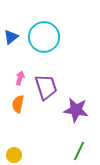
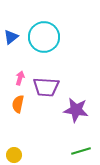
purple trapezoid: rotated 112 degrees clockwise
green line: moved 2 px right; rotated 48 degrees clockwise
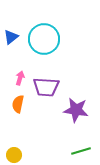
cyan circle: moved 2 px down
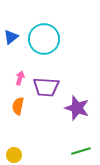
orange semicircle: moved 2 px down
purple star: moved 1 px right, 2 px up; rotated 10 degrees clockwise
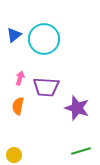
blue triangle: moved 3 px right, 2 px up
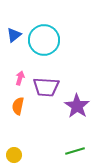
cyan circle: moved 1 px down
purple star: moved 2 px up; rotated 15 degrees clockwise
green line: moved 6 px left
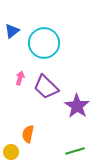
blue triangle: moved 2 px left, 4 px up
cyan circle: moved 3 px down
purple trapezoid: rotated 40 degrees clockwise
orange semicircle: moved 10 px right, 28 px down
yellow circle: moved 3 px left, 3 px up
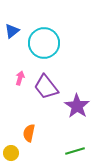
purple trapezoid: rotated 8 degrees clockwise
orange semicircle: moved 1 px right, 1 px up
yellow circle: moved 1 px down
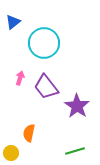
blue triangle: moved 1 px right, 9 px up
